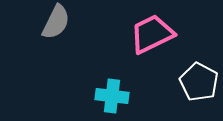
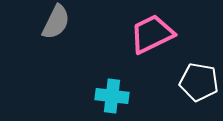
white pentagon: rotated 18 degrees counterclockwise
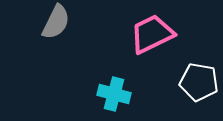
cyan cross: moved 2 px right, 2 px up; rotated 8 degrees clockwise
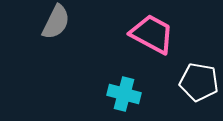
pink trapezoid: rotated 54 degrees clockwise
cyan cross: moved 10 px right
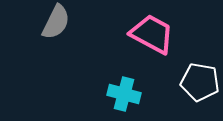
white pentagon: moved 1 px right
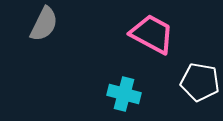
gray semicircle: moved 12 px left, 2 px down
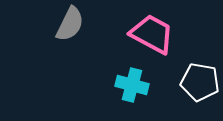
gray semicircle: moved 26 px right
cyan cross: moved 8 px right, 9 px up
